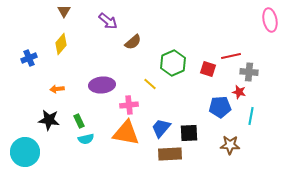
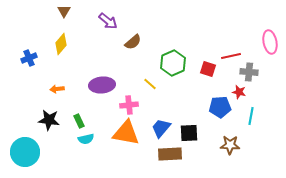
pink ellipse: moved 22 px down
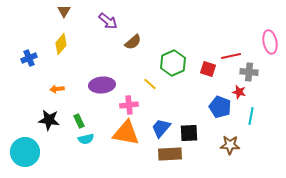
blue pentagon: rotated 25 degrees clockwise
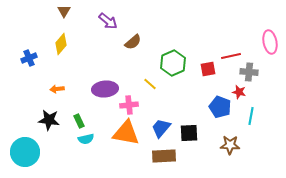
red square: rotated 28 degrees counterclockwise
purple ellipse: moved 3 px right, 4 px down
brown rectangle: moved 6 px left, 2 px down
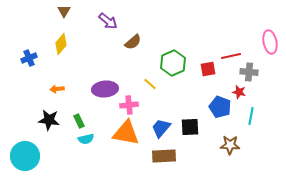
black square: moved 1 px right, 6 px up
cyan circle: moved 4 px down
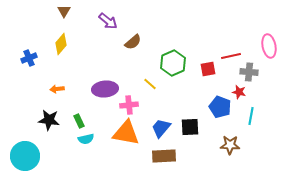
pink ellipse: moved 1 px left, 4 px down
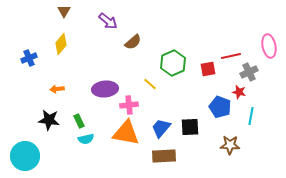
gray cross: rotated 30 degrees counterclockwise
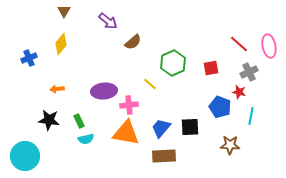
red line: moved 8 px right, 12 px up; rotated 54 degrees clockwise
red square: moved 3 px right, 1 px up
purple ellipse: moved 1 px left, 2 px down
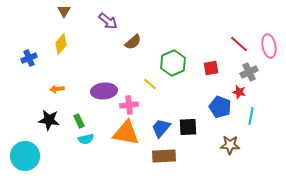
black square: moved 2 px left
